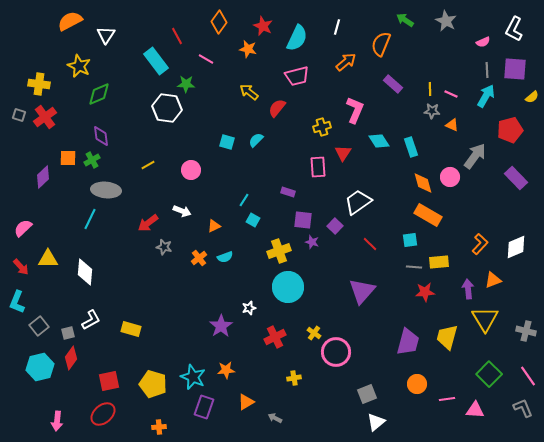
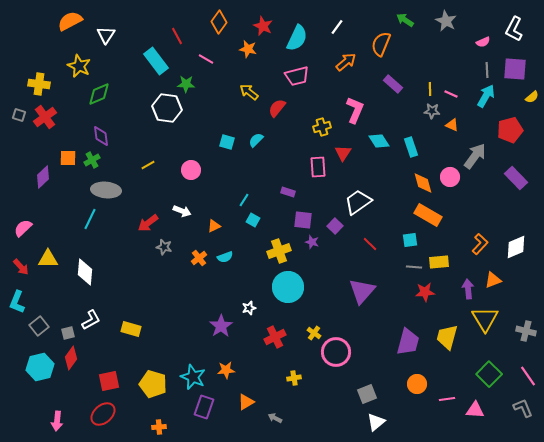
white line at (337, 27): rotated 21 degrees clockwise
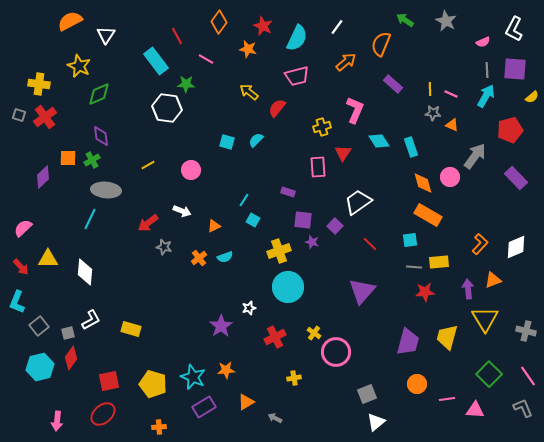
gray star at (432, 111): moved 1 px right, 2 px down
purple rectangle at (204, 407): rotated 40 degrees clockwise
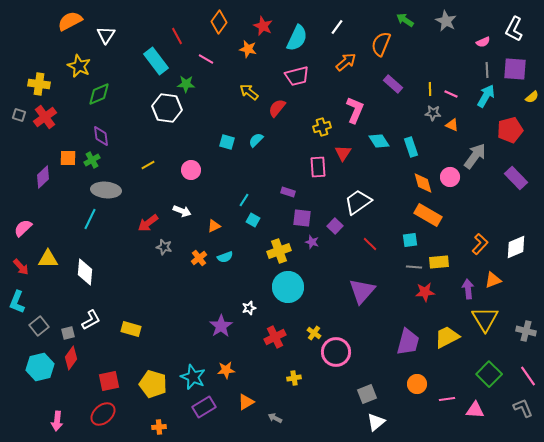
purple square at (303, 220): moved 1 px left, 2 px up
yellow trapezoid at (447, 337): rotated 48 degrees clockwise
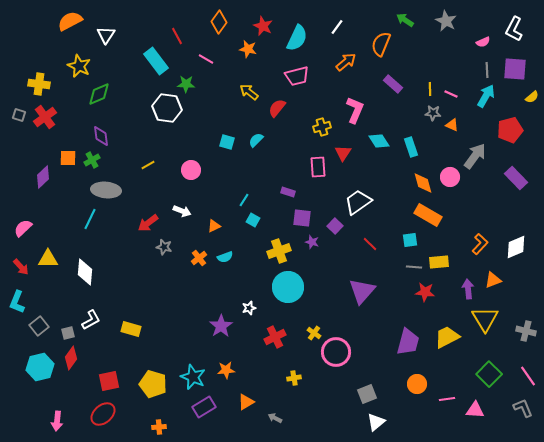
red star at (425, 292): rotated 12 degrees clockwise
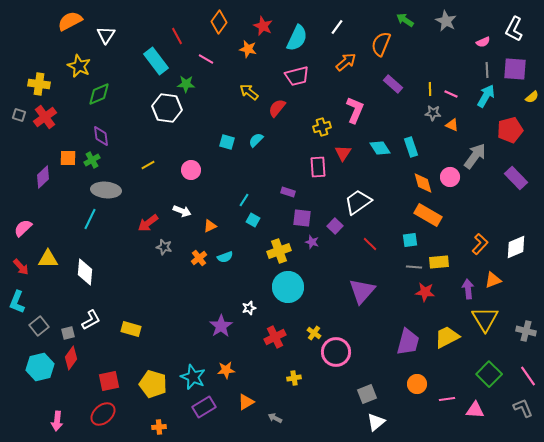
cyan diamond at (379, 141): moved 1 px right, 7 px down
orange triangle at (214, 226): moved 4 px left
